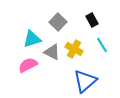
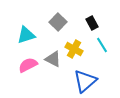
black rectangle: moved 3 px down
cyan triangle: moved 6 px left, 4 px up
gray triangle: moved 1 px right, 7 px down
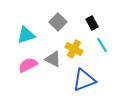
blue triangle: moved 1 px left, 1 px up; rotated 20 degrees clockwise
